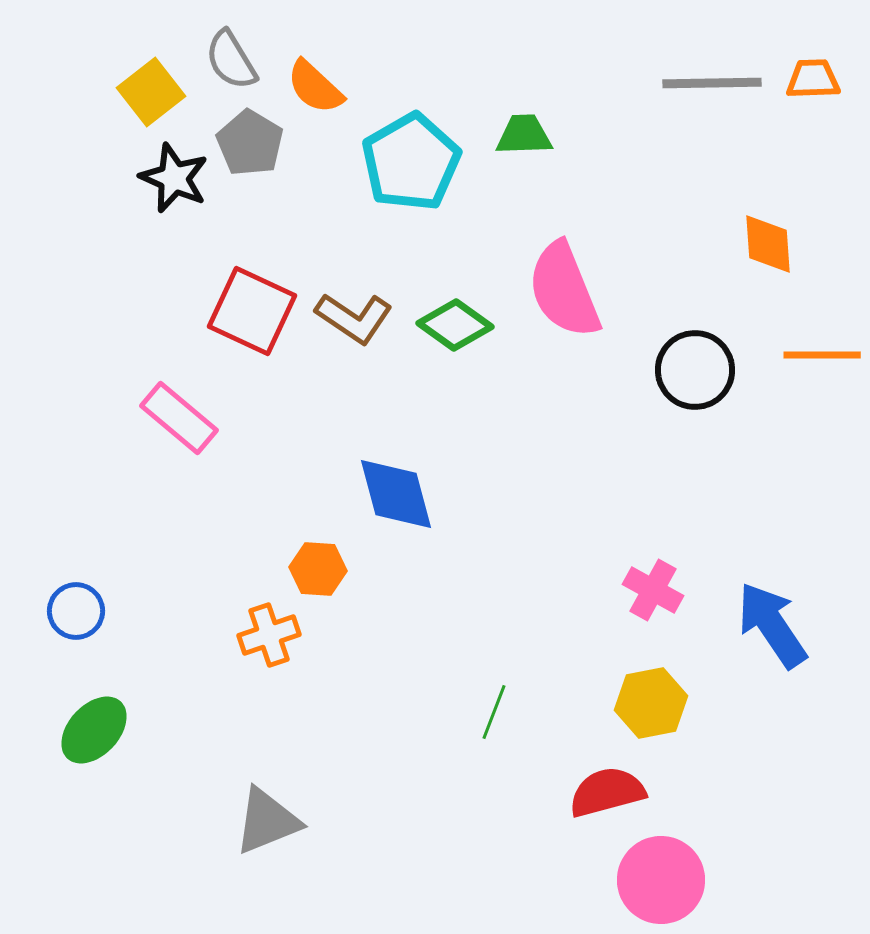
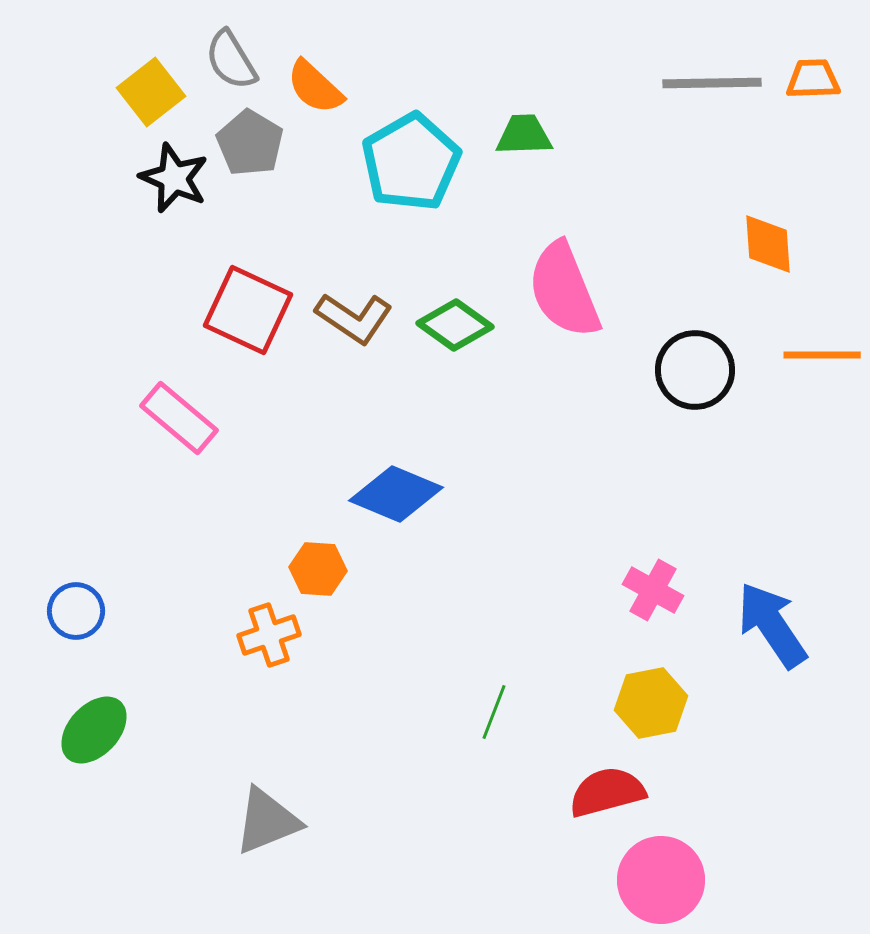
red square: moved 4 px left, 1 px up
blue diamond: rotated 52 degrees counterclockwise
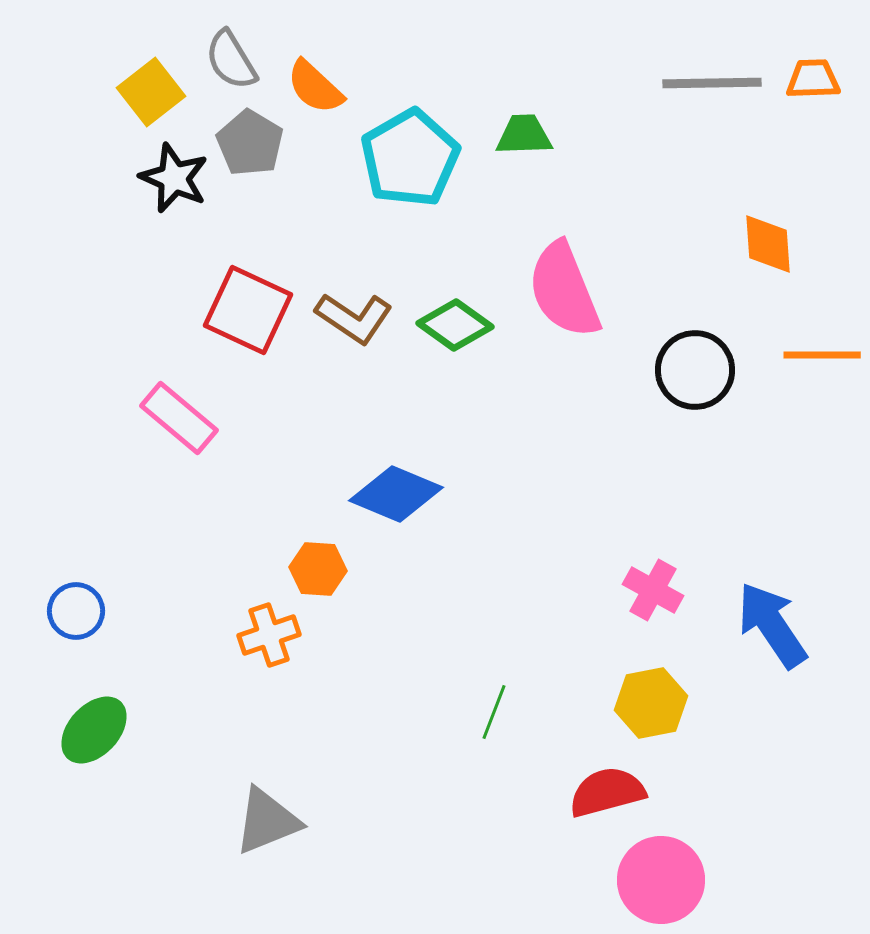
cyan pentagon: moved 1 px left, 4 px up
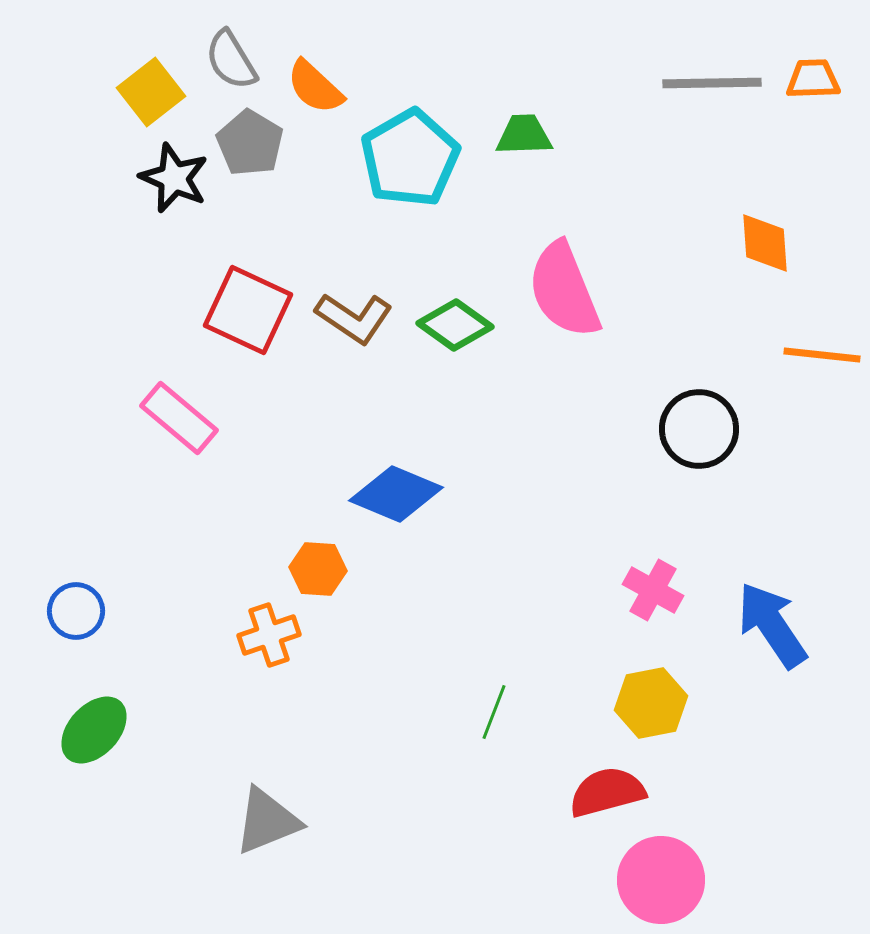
orange diamond: moved 3 px left, 1 px up
orange line: rotated 6 degrees clockwise
black circle: moved 4 px right, 59 px down
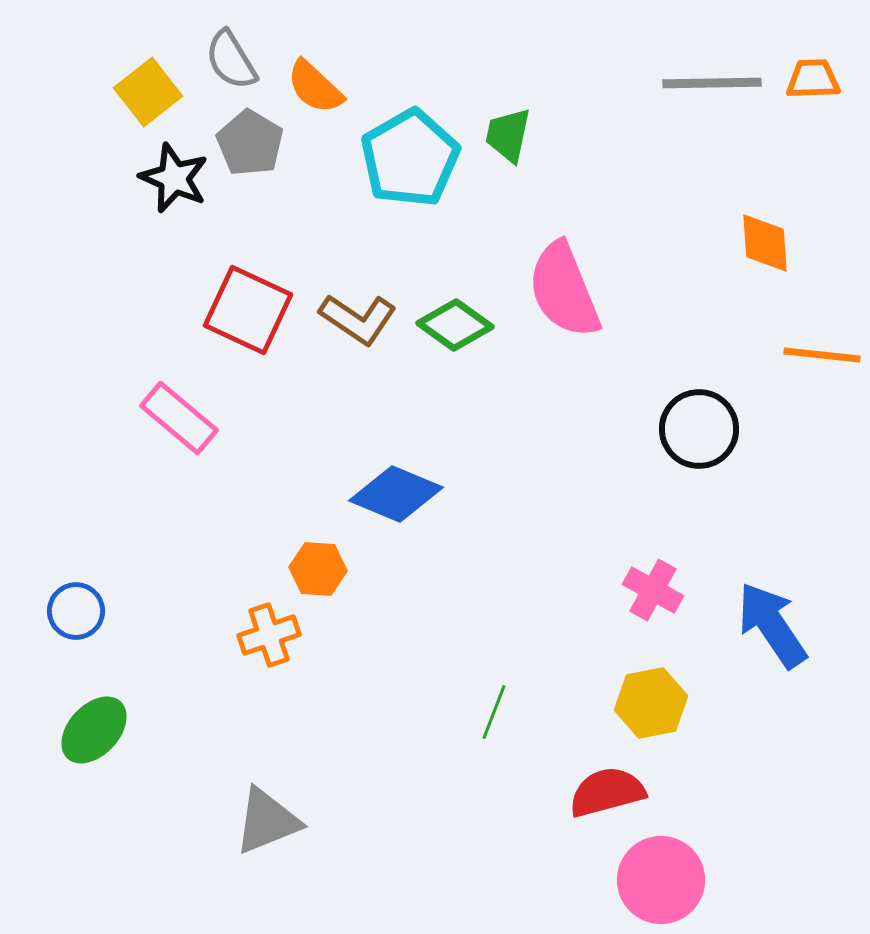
yellow square: moved 3 px left
green trapezoid: moved 16 px left; rotated 76 degrees counterclockwise
brown L-shape: moved 4 px right, 1 px down
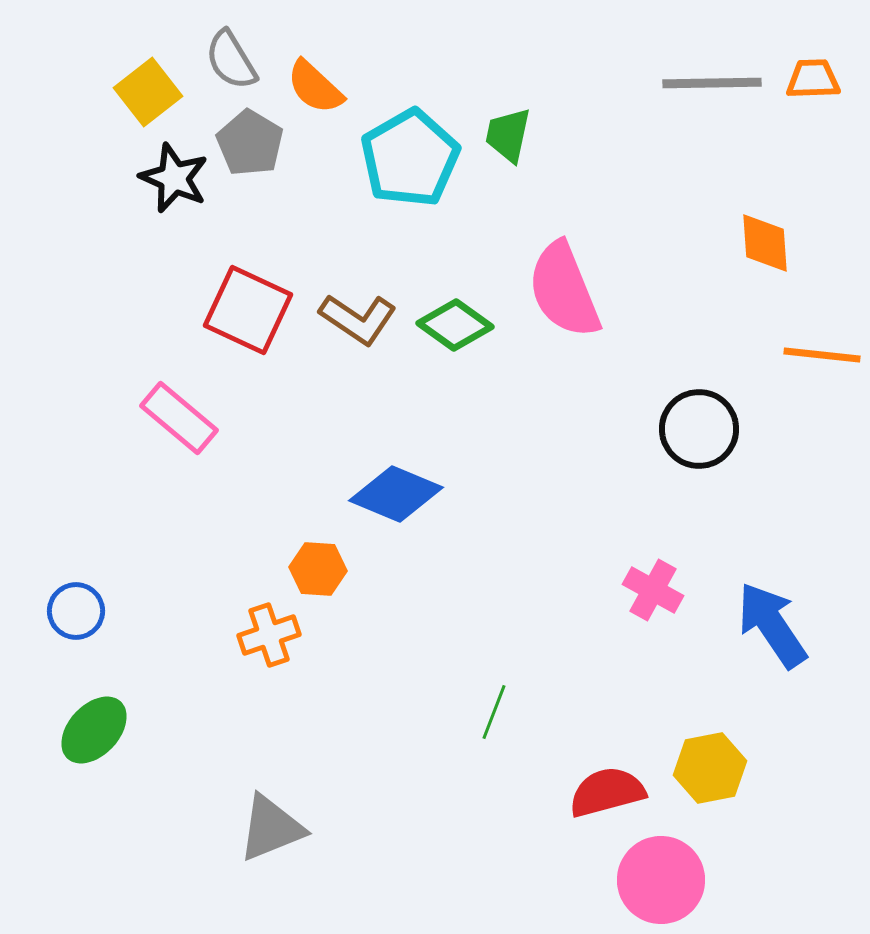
yellow hexagon: moved 59 px right, 65 px down
gray triangle: moved 4 px right, 7 px down
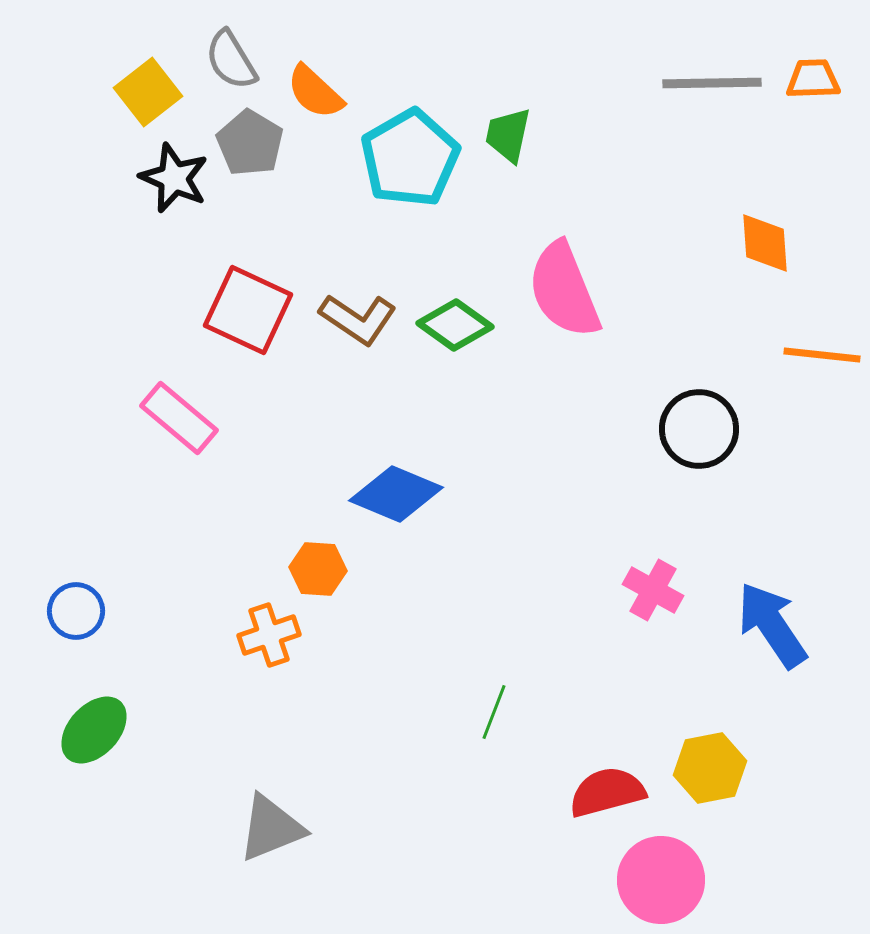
orange semicircle: moved 5 px down
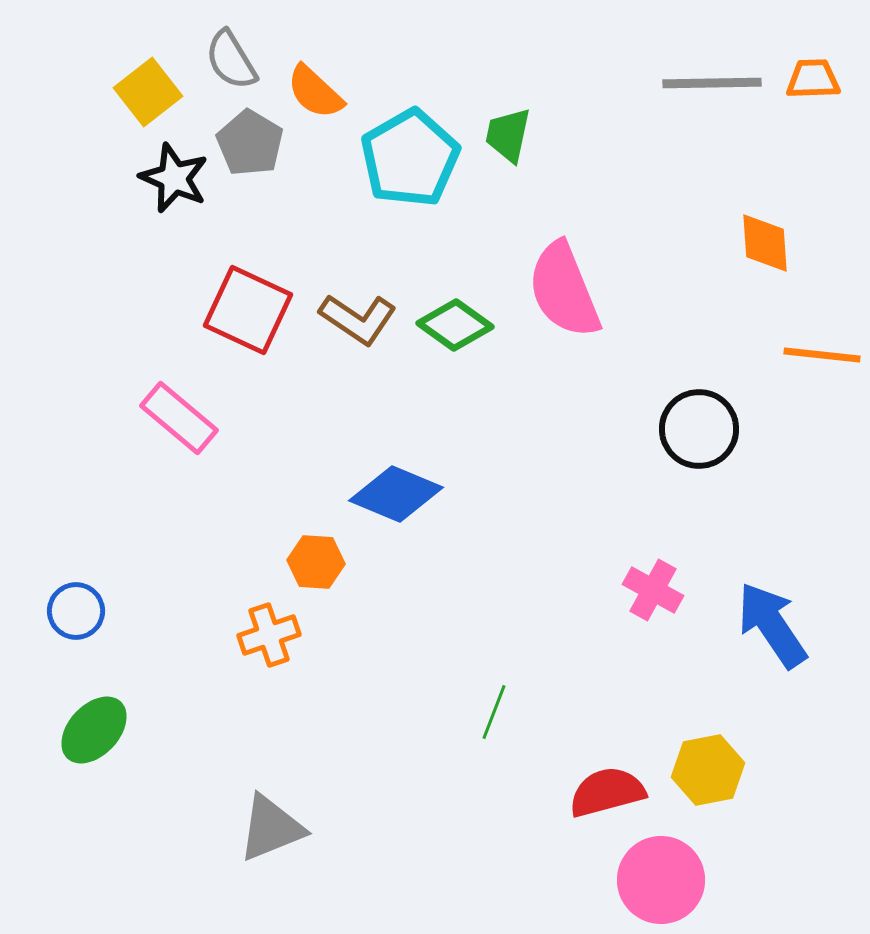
orange hexagon: moved 2 px left, 7 px up
yellow hexagon: moved 2 px left, 2 px down
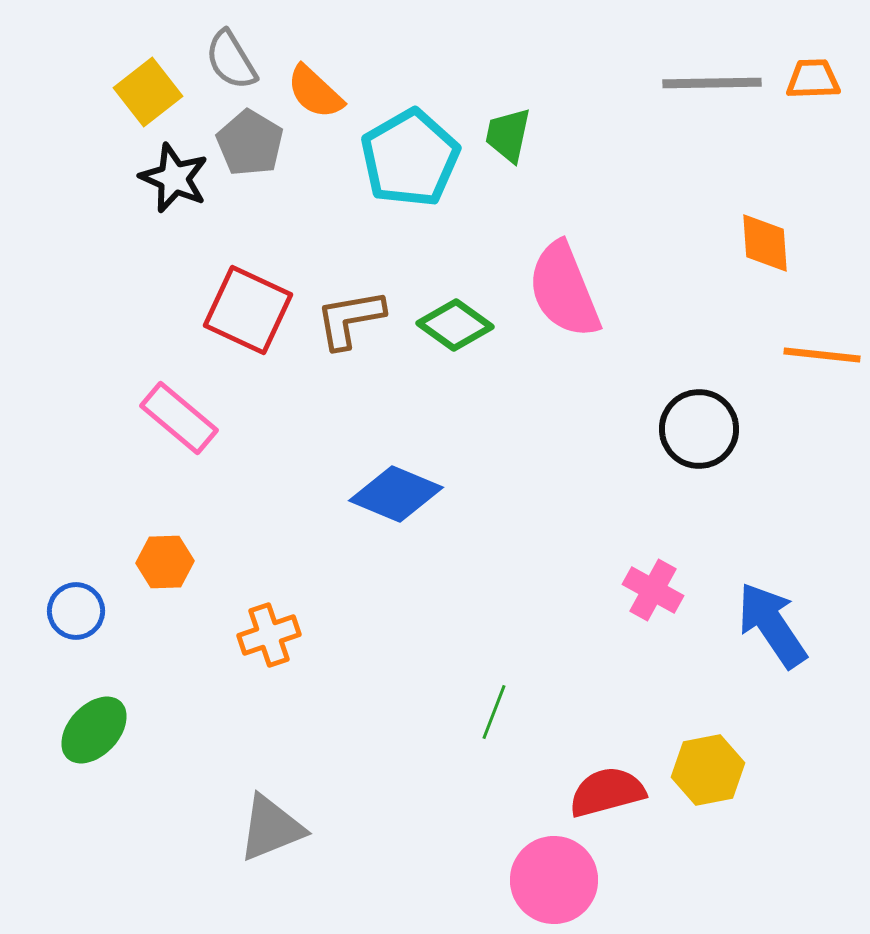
brown L-shape: moved 8 px left; rotated 136 degrees clockwise
orange hexagon: moved 151 px left; rotated 6 degrees counterclockwise
pink circle: moved 107 px left
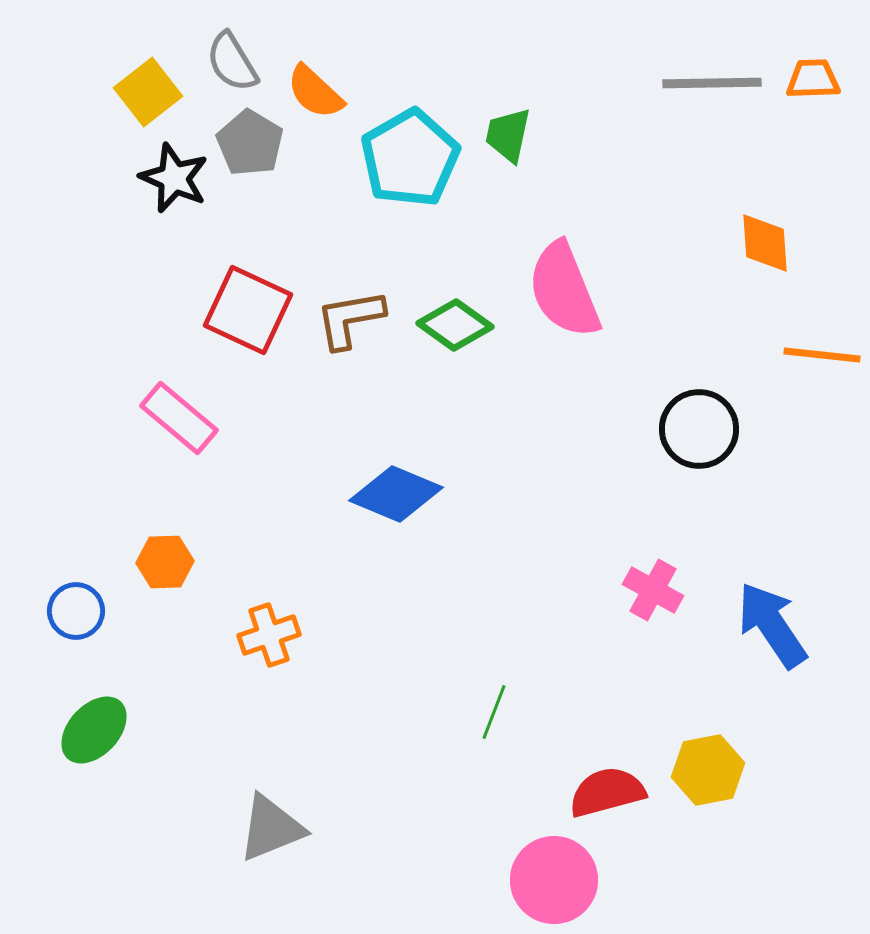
gray semicircle: moved 1 px right, 2 px down
